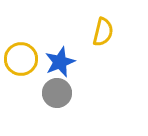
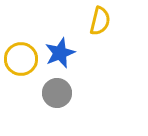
yellow semicircle: moved 3 px left, 11 px up
blue star: moved 9 px up
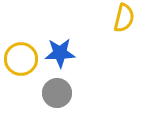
yellow semicircle: moved 24 px right, 3 px up
blue star: rotated 20 degrees clockwise
